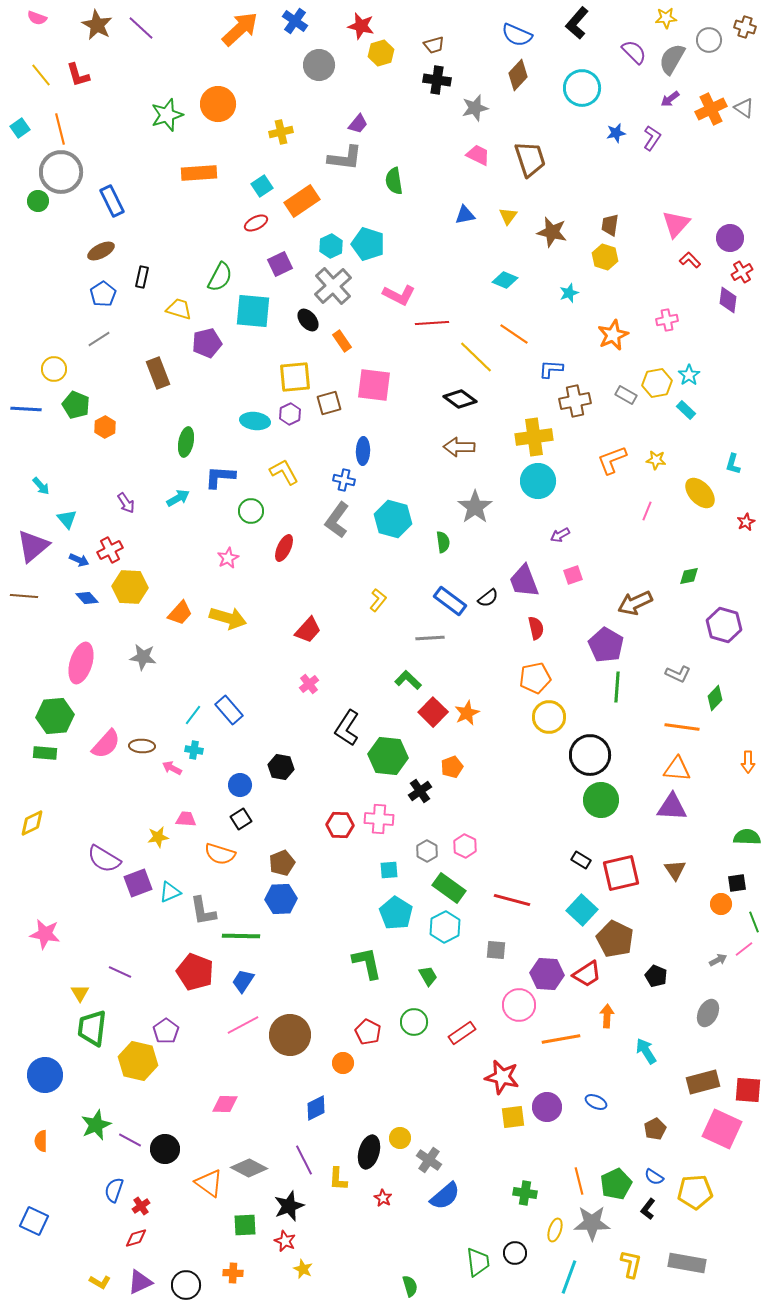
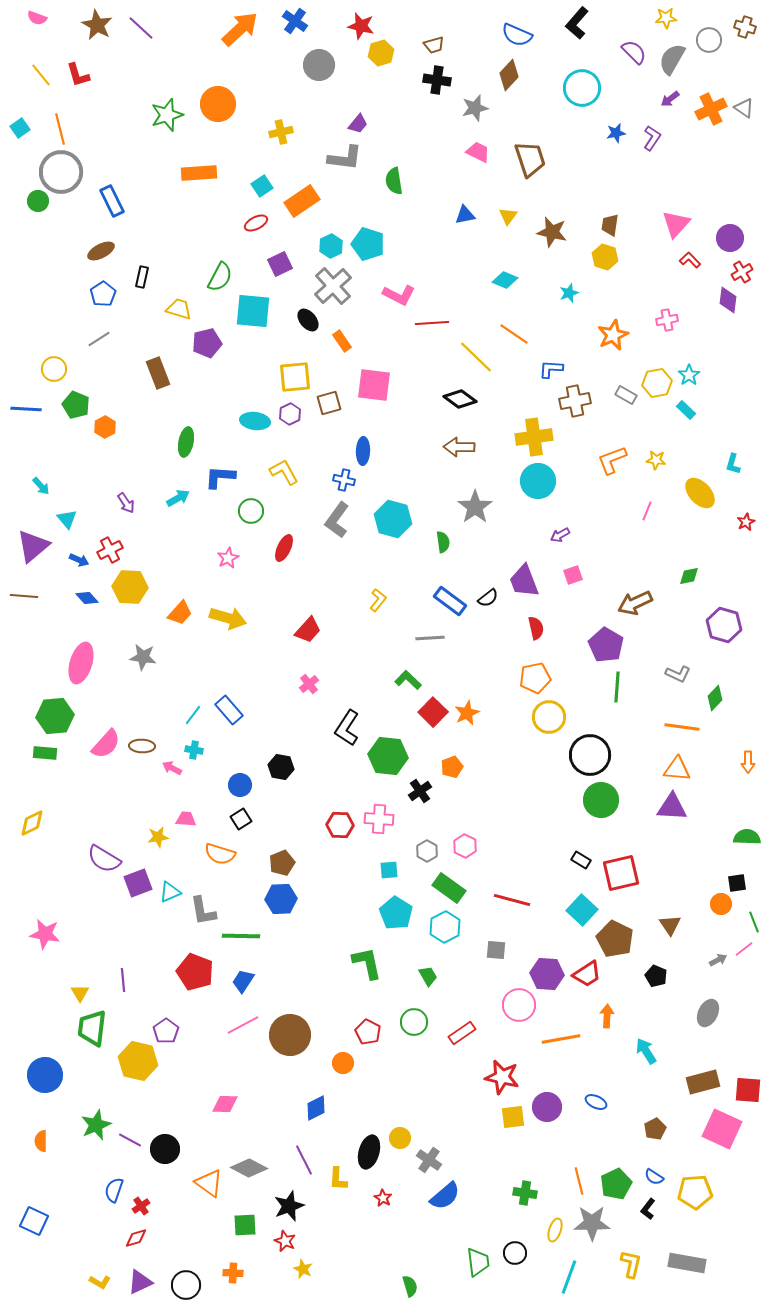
brown diamond at (518, 75): moved 9 px left
pink trapezoid at (478, 155): moved 3 px up
brown triangle at (675, 870): moved 5 px left, 55 px down
purple line at (120, 972): moved 3 px right, 8 px down; rotated 60 degrees clockwise
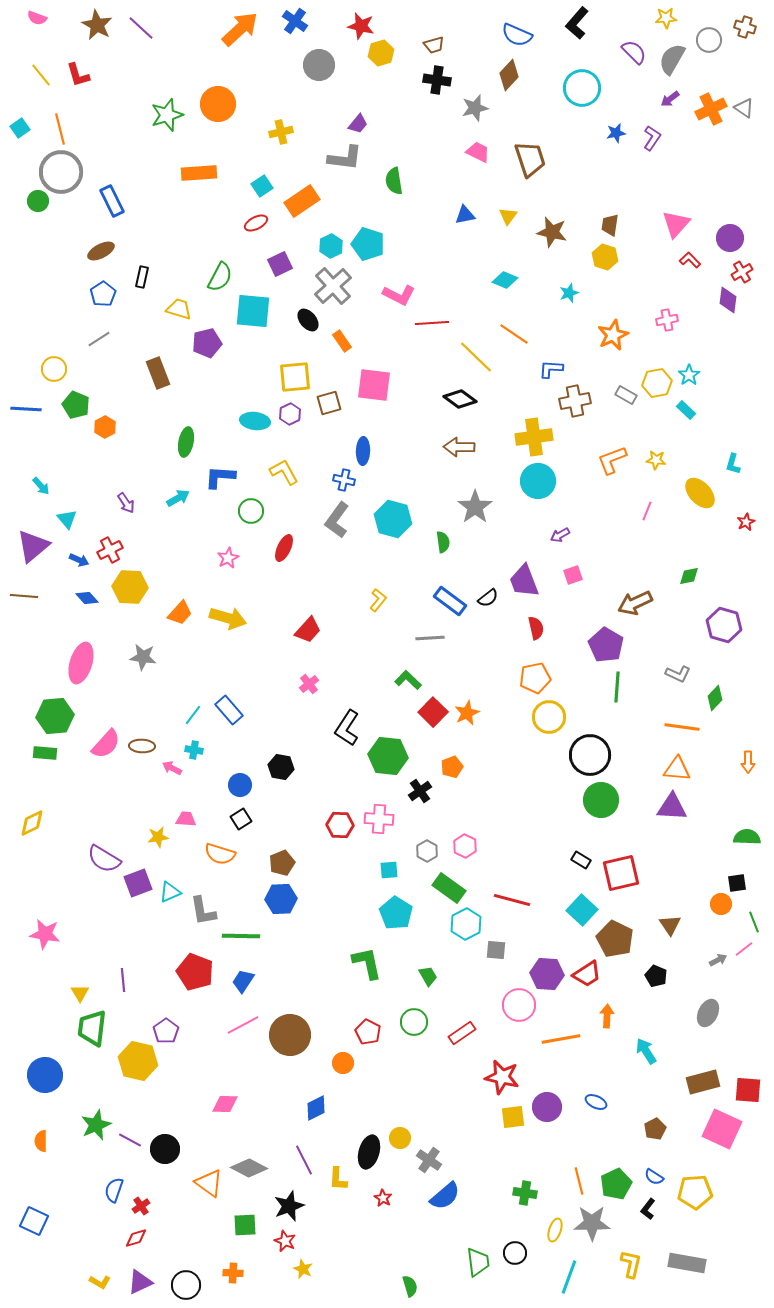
cyan hexagon at (445, 927): moved 21 px right, 3 px up
